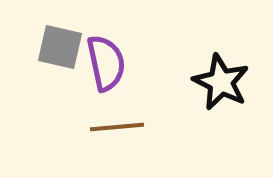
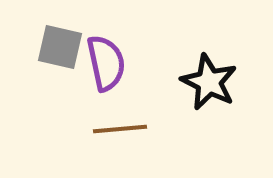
black star: moved 12 px left
brown line: moved 3 px right, 2 px down
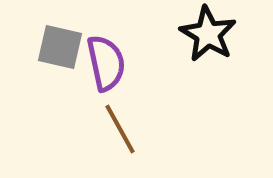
black star: moved 1 px left, 48 px up; rotated 4 degrees clockwise
brown line: rotated 66 degrees clockwise
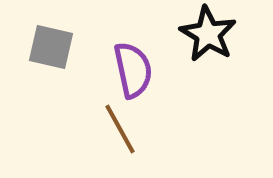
gray square: moved 9 px left
purple semicircle: moved 27 px right, 7 px down
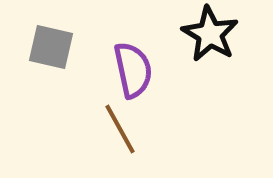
black star: moved 2 px right
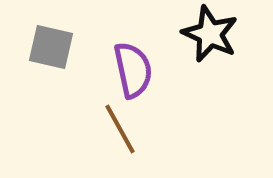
black star: rotated 6 degrees counterclockwise
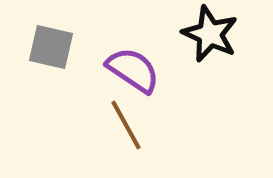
purple semicircle: rotated 44 degrees counterclockwise
brown line: moved 6 px right, 4 px up
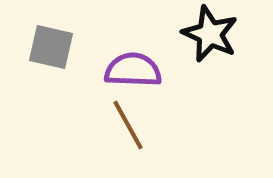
purple semicircle: rotated 32 degrees counterclockwise
brown line: moved 2 px right
